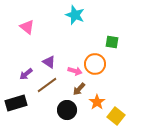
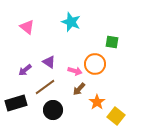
cyan star: moved 4 px left, 7 px down
purple arrow: moved 1 px left, 4 px up
brown line: moved 2 px left, 2 px down
black circle: moved 14 px left
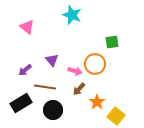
cyan star: moved 1 px right, 7 px up
green square: rotated 16 degrees counterclockwise
purple triangle: moved 3 px right, 2 px up; rotated 16 degrees clockwise
brown line: rotated 45 degrees clockwise
black rectangle: moved 5 px right; rotated 15 degrees counterclockwise
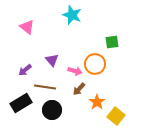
black circle: moved 1 px left
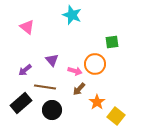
black rectangle: rotated 10 degrees counterclockwise
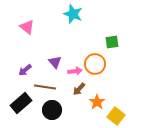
cyan star: moved 1 px right, 1 px up
purple triangle: moved 3 px right, 2 px down
pink arrow: rotated 24 degrees counterclockwise
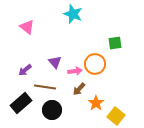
green square: moved 3 px right, 1 px down
orange star: moved 1 px left, 1 px down
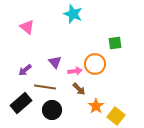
brown arrow: rotated 88 degrees counterclockwise
orange star: moved 3 px down
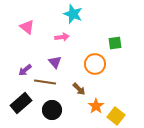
pink arrow: moved 13 px left, 34 px up
brown line: moved 5 px up
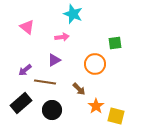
purple triangle: moved 1 px left, 2 px up; rotated 40 degrees clockwise
yellow square: rotated 24 degrees counterclockwise
